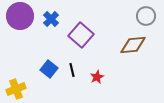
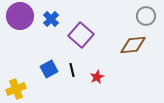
blue square: rotated 24 degrees clockwise
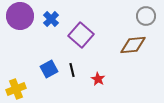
red star: moved 1 px right, 2 px down; rotated 16 degrees counterclockwise
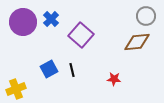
purple circle: moved 3 px right, 6 px down
brown diamond: moved 4 px right, 3 px up
red star: moved 16 px right; rotated 24 degrees counterclockwise
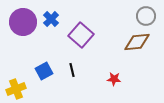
blue square: moved 5 px left, 2 px down
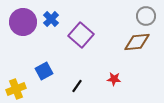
black line: moved 5 px right, 16 px down; rotated 48 degrees clockwise
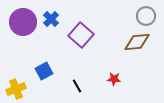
black line: rotated 64 degrees counterclockwise
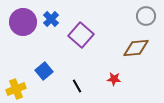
brown diamond: moved 1 px left, 6 px down
blue square: rotated 12 degrees counterclockwise
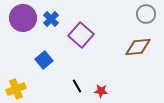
gray circle: moved 2 px up
purple circle: moved 4 px up
brown diamond: moved 2 px right, 1 px up
blue square: moved 11 px up
red star: moved 13 px left, 12 px down
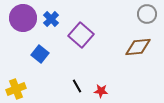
gray circle: moved 1 px right
blue square: moved 4 px left, 6 px up; rotated 12 degrees counterclockwise
